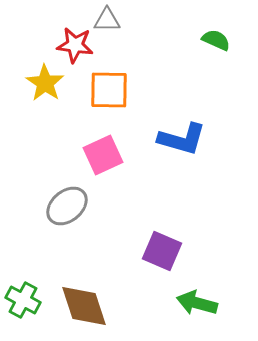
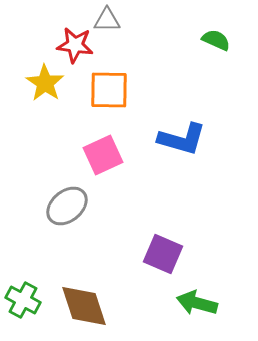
purple square: moved 1 px right, 3 px down
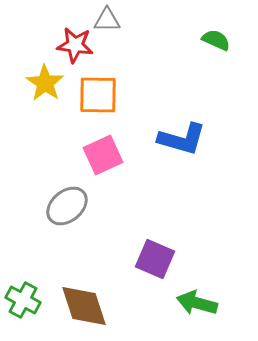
orange square: moved 11 px left, 5 px down
purple square: moved 8 px left, 5 px down
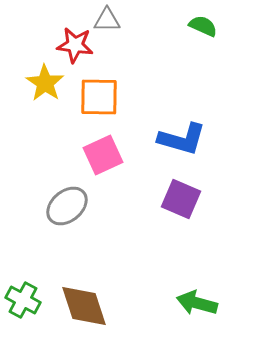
green semicircle: moved 13 px left, 14 px up
orange square: moved 1 px right, 2 px down
purple square: moved 26 px right, 60 px up
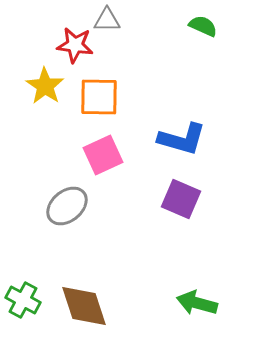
yellow star: moved 3 px down
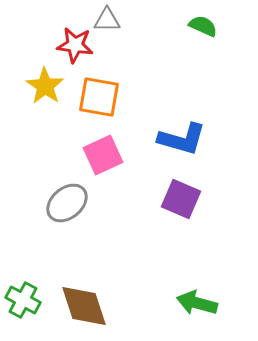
orange square: rotated 9 degrees clockwise
gray ellipse: moved 3 px up
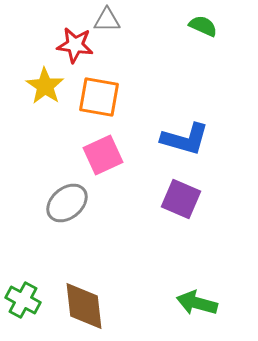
blue L-shape: moved 3 px right
brown diamond: rotated 12 degrees clockwise
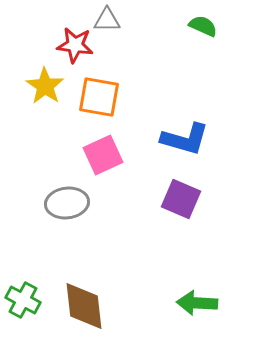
gray ellipse: rotated 33 degrees clockwise
green arrow: rotated 12 degrees counterclockwise
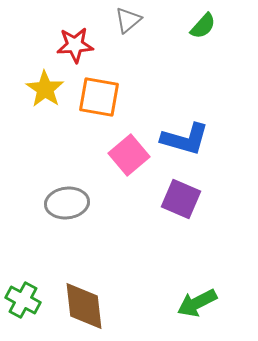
gray triangle: moved 21 px right; rotated 40 degrees counterclockwise
green semicircle: rotated 108 degrees clockwise
red star: rotated 12 degrees counterclockwise
yellow star: moved 3 px down
pink square: moved 26 px right; rotated 15 degrees counterclockwise
green arrow: rotated 30 degrees counterclockwise
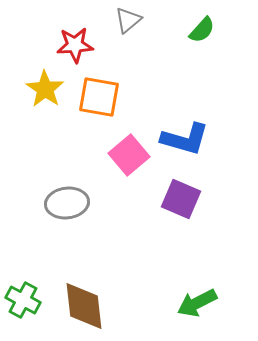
green semicircle: moved 1 px left, 4 px down
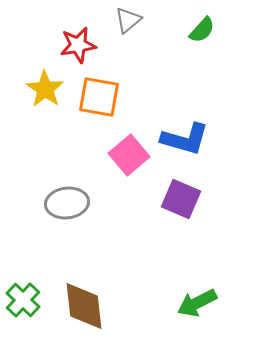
red star: moved 3 px right; rotated 6 degrees counterclockwise
green cross: rotated 16 degrees clockwise
